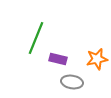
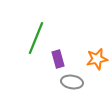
purple rectangle: rotated 60 degrees clockwise
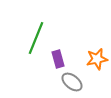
gray ellipse: rotated 30 degrees clockwise
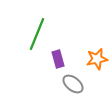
green line: moved 1 px right, 4 px up
gray ellipse: moved 1 px right, 2 px down
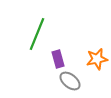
gray ellipse: moved 3 px left, 3 px up
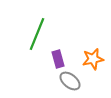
orange star: moved 4 px left
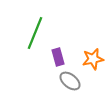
green line: moved 2 px left, 1 px up
purple rectangle: moved 2 px up
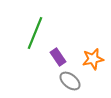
purple rectangle: rotated 18 degrees counterclockwise
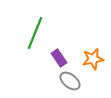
purple rectangle: moved 1 px right, 1 px down
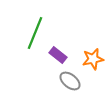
purple rectangle: moved 1 px left, 3 px up; rotated 18 degrees counterclockwise
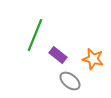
green line: moved 2 px down
orange star: rotated 25 degrees clockwise
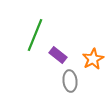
orange star: rotated 30 degrees clockwise
gray ellipse: rotated 45 degrees clockwise
